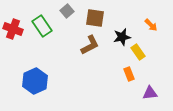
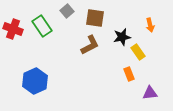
orange arrow: moved 1 px left; rotated 32 degrees clockwise
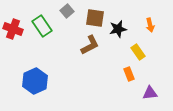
black star: moved 4 px left, 8 px up
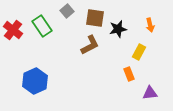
red cross: moved 1 px down; rotated 18 degrees clockwise
yellow rectangle: moved 1 px right; rotated 63 degrees clockwise
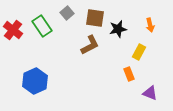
gray square: moved 2 px down
purple triangle: rotated 28 degrees clockwise
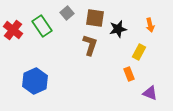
brown L-shape: rotated 45 degrees counterclockwise
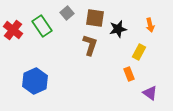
purple triangle: rotated 14 degrees clockwise
